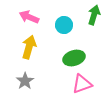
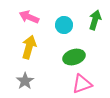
green arrow: moved 1 px right, 5 px down
green ellipse: moved 1 px up
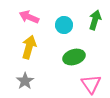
pink triangle: moved 9 px right; rotated 45 degrees counterclockwise
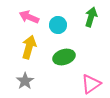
green arrow: moved 4 px left, 3 px up
cyan circle: moved 6 px left
green ellipse: moved 10 px left
pink triangle: rotated 30 degrees clockwise
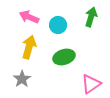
gray star: moved 3 px left, 2 px up
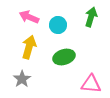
pink triangle: rotated 40 degrees clockwise
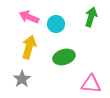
cyan circle: moved 2 px left, 1 px up
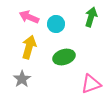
pink triangle: rotated 25 degrees counterclockwise
